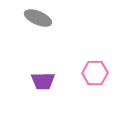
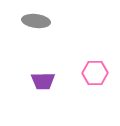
gray ellipse: moved 2 px left, 3 px down; rotated 16 degrees counterclockwise
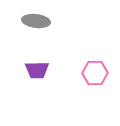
purple trapezoid: moved 6 px left, 11 px up
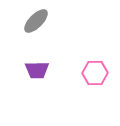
gray ellipse: rotated 52 degrees counterclockwise
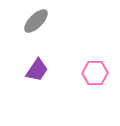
purple trapezoid: rotated 55 degrees counterclockwise
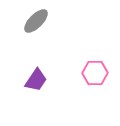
purple trapezoid: moved 1 px left, 10 px down
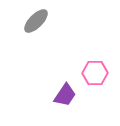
purple trapezoid: moved 29 px right, 15 px down
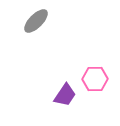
pink hexagon: moved 6 px down
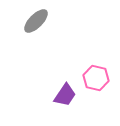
pink hexagon: moved 1 px right, 1 px up; rotated 15 degrees clockwise
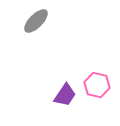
pink hexagon: moved 1 px right, 7 px down
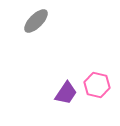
purple trapezoid: moved 1 px right, 2 px up
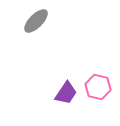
pink hexagon: moved 1 px right, 2 px down
